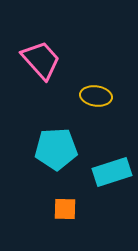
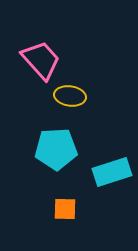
yellow ellipse: moved 26 px left
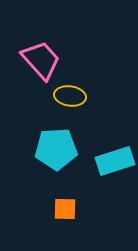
cyan rectangle: moved 3 px right, 11 px up
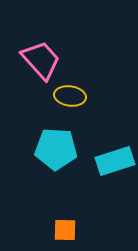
cyan pentagon: rotated 6 degrees clockwise
orange square: moved 21 px down
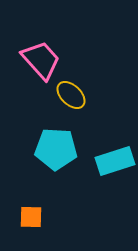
yellow ellipse: moved 1 px right, 1 px up; rotated 36 degrees clockwise
orange square: moved 34 px left, 13 px up
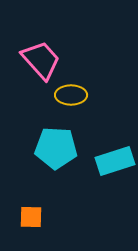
yellow ellipse: rotated 44 degrees counterclockwise
cyan pentagon: moved 1 px up
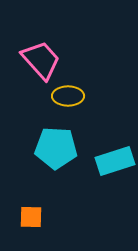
yellow ellipse: moved 3 px left, 1 px down
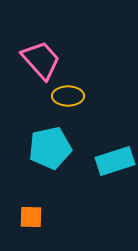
cyan pentagon: moved 6 px left; rotated 15 degrees counterclockwise
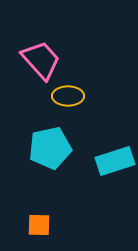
orange square: moved 8 px right, 8 px down
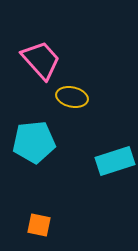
yellow ellipse: moved 4 px right, 1 px down; rotated 12 degrees clockwise
cyan pentagon: moved 16 px left, 6 px up; rotated 6 degrees clockwise
orange square: rotated 10 degrees clockwise
